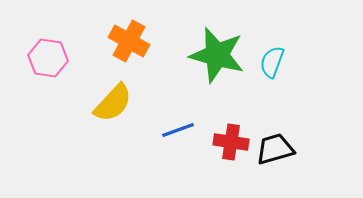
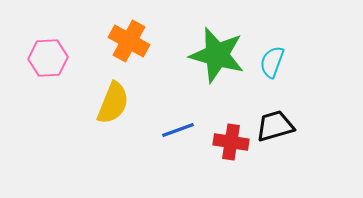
pink hexagon: rotated 12 degrees counterclockwise
yellow semicircle: rotated 21 degrees counterclockwise
black trapezoid: moved 23 px up
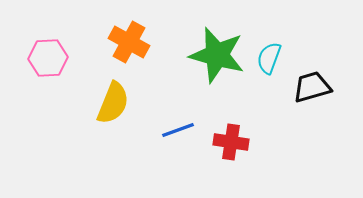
orange cross: moved 1 px down
cyan semicircle: moved 3 px left, 4 px up
black trapezoid: moved 37 px right, 39 px up
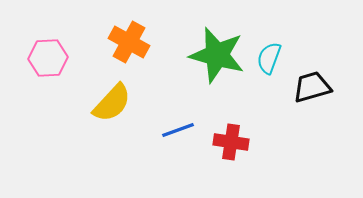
yellow semicircle: moved 1 px left; rotated 21 degrees clockwise
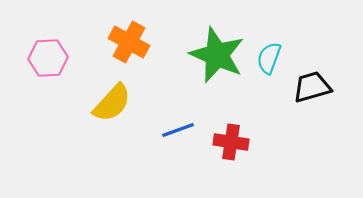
green star: rotated 8 degrees clockwise
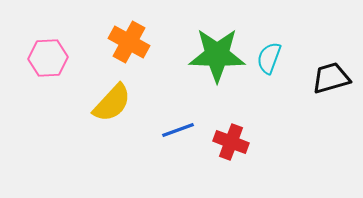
green star: rotated 22 degrees counterclockwise
black trapezoid: moved 19 px right, 9 px up
red cross: rotated 12 degrees clockwise
